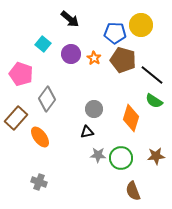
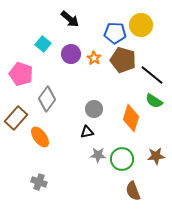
green circle: moved 1 px right, 1 px down
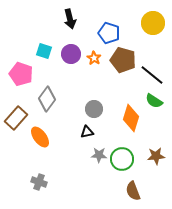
black arrow: rotated 36 degrees clockwise
yellow circle: moved 12 px right, 2 px up
blue pentagon: moved 6 px left; rotated 15 degrees clockwise
cyan square: moved 1 px right, 7 px down; rotated 21 degrees counterclockwise
gray star: moved 1 px right
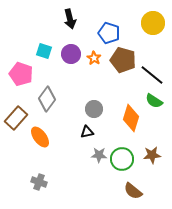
brown star: moved 4 px left, 1 px up
brown semicircle: rotated 30 degrees counterclockwise
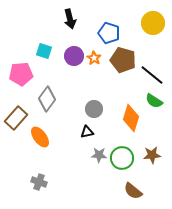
purple circle: moved 3 px right, 2 px down
pink pentagon: rotated 25 degrees counterclockwise
green circle: moved 1 px up
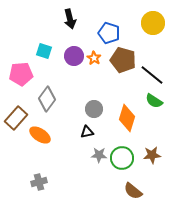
orange diamond: moved 4 px left
orange ellipse: moved 2 px up; rotated 20 degrees counterclockwise
gray cross: rotated 35 degrees counterclockwise
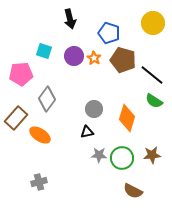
brown semicircle: rotated 12 degrees counterclockwise
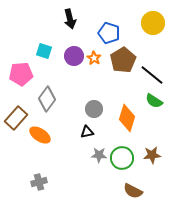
brown pentagon: rotated 25 degrees clockwise
